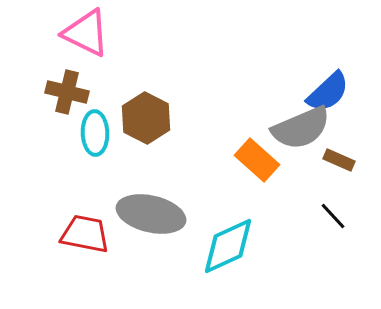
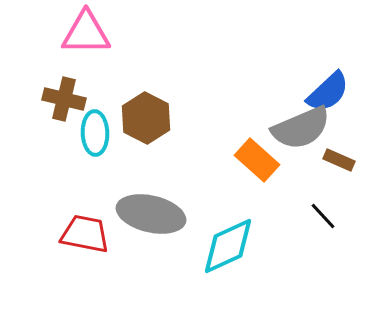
pink triangle: rotated 26 degrees counterclockwise
brown cross: moved 3 px left, 7 px down
black line: moved 10 px left
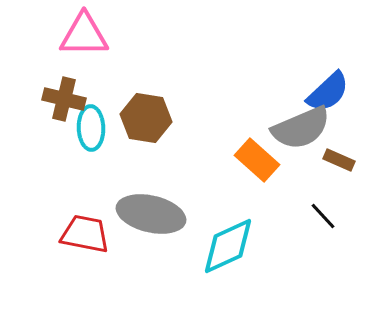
pink triangle: moved 2 px left, 2 px down
brown hexagon: rotated 18 degrees counterclockwise
cyan ellipse: moved 4 px left, 5 px up
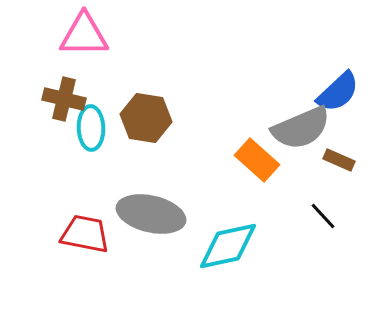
blue semicircle: moved 10 px right
cyan diamond: rotated 12 degrees clockwise
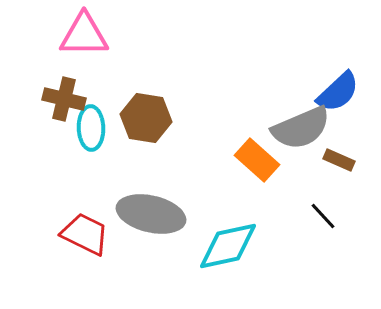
red trapezoid: rotated 15 degrees clockwise
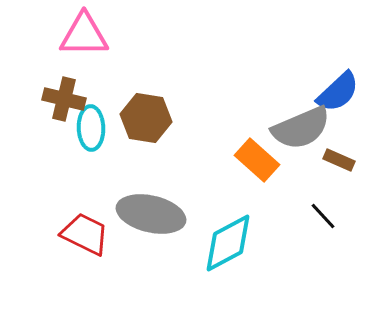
cyan diamond: moved 3 px up; rotated 16 degrees counterclockwise
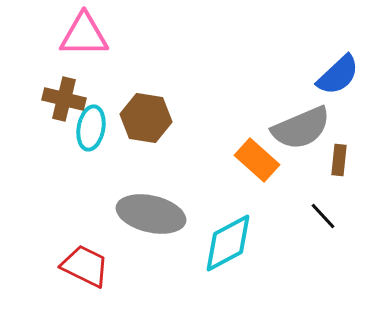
blue semicircle: moved 17 px up
cyan ellipse: rotated 12 degrees clockwise
brown rectangle: rotated 72 degrees clockwise
red trapezoid: moved 32 px down
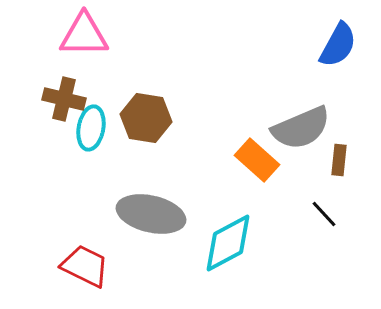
blue semicircle: moved 30 px up; rotated 18 degrees counterclockwise
black line: moved 1 px right, 2 px up
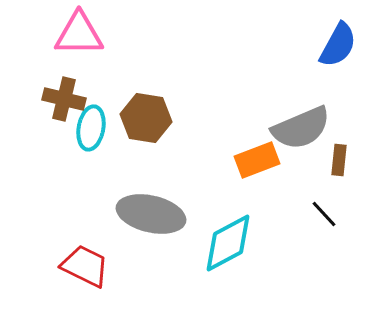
pink triangle: moved 5 px left, 1 px up
orange rectangle: rotated 63 degrees counterclockwise
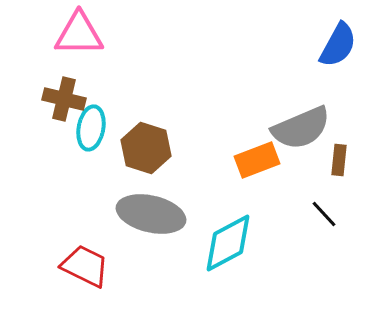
brown hexagon: moved 30 px down; rotated 9 degrees clockwise
